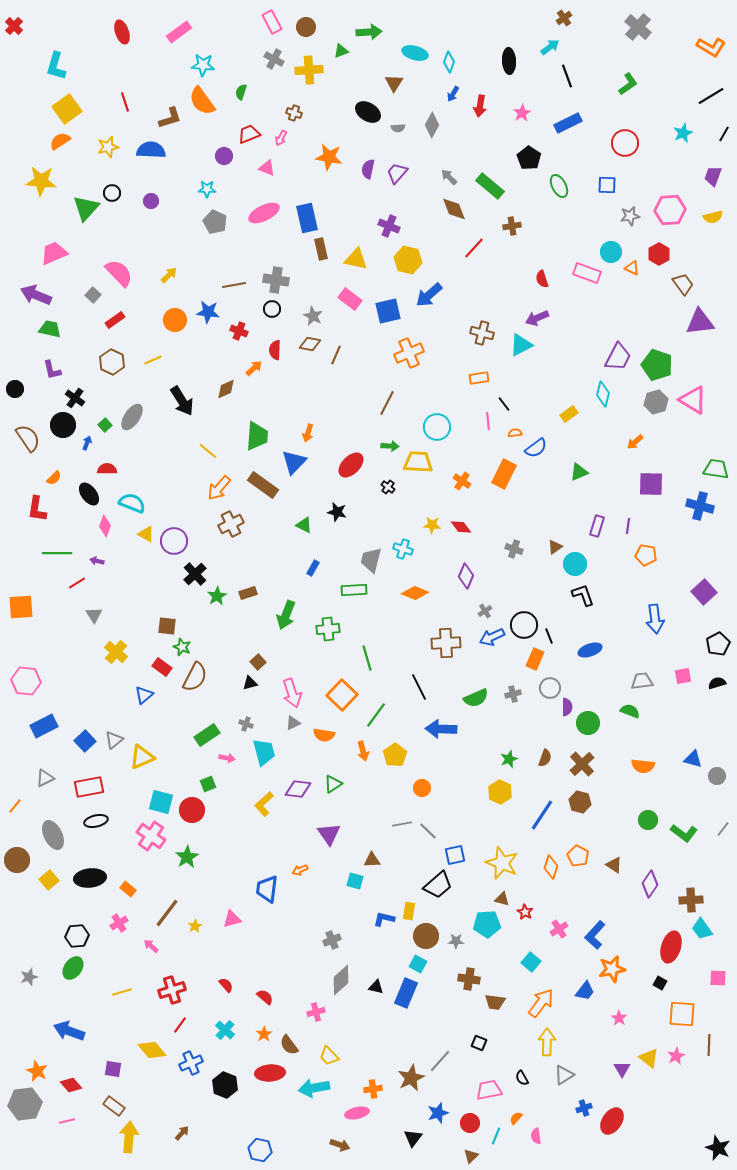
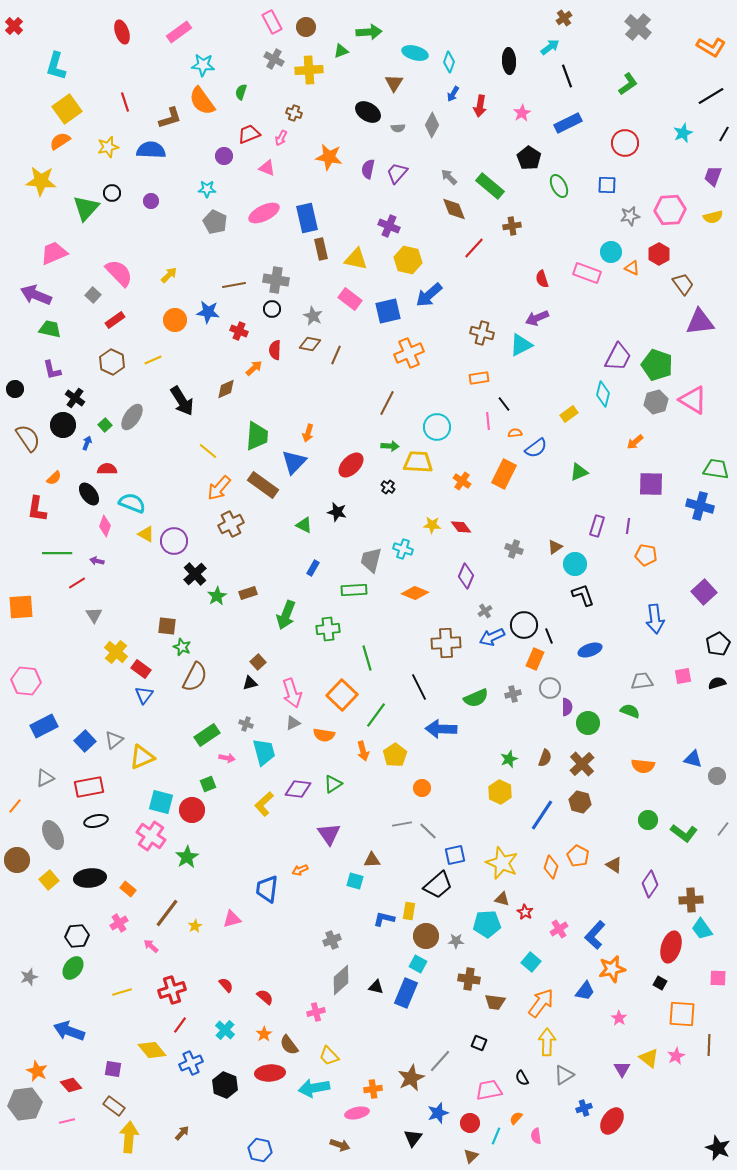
red rectangle at (162, 667): moved 21 px left, 2 px down
blue triangle at (144, 695): rotated 12 degrees counterclockwise
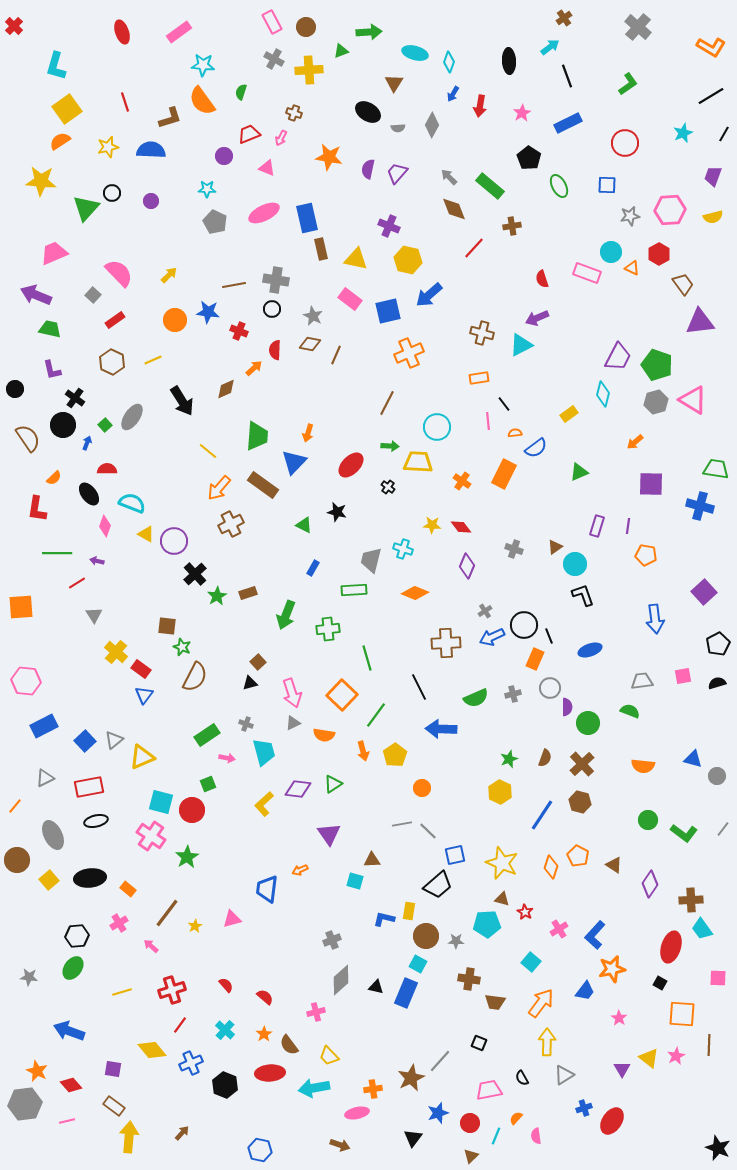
purple diamond at (466, 576): moved 1 px right, 10 px up
gray star at (29, 977): rotated 24 degrees clockwise
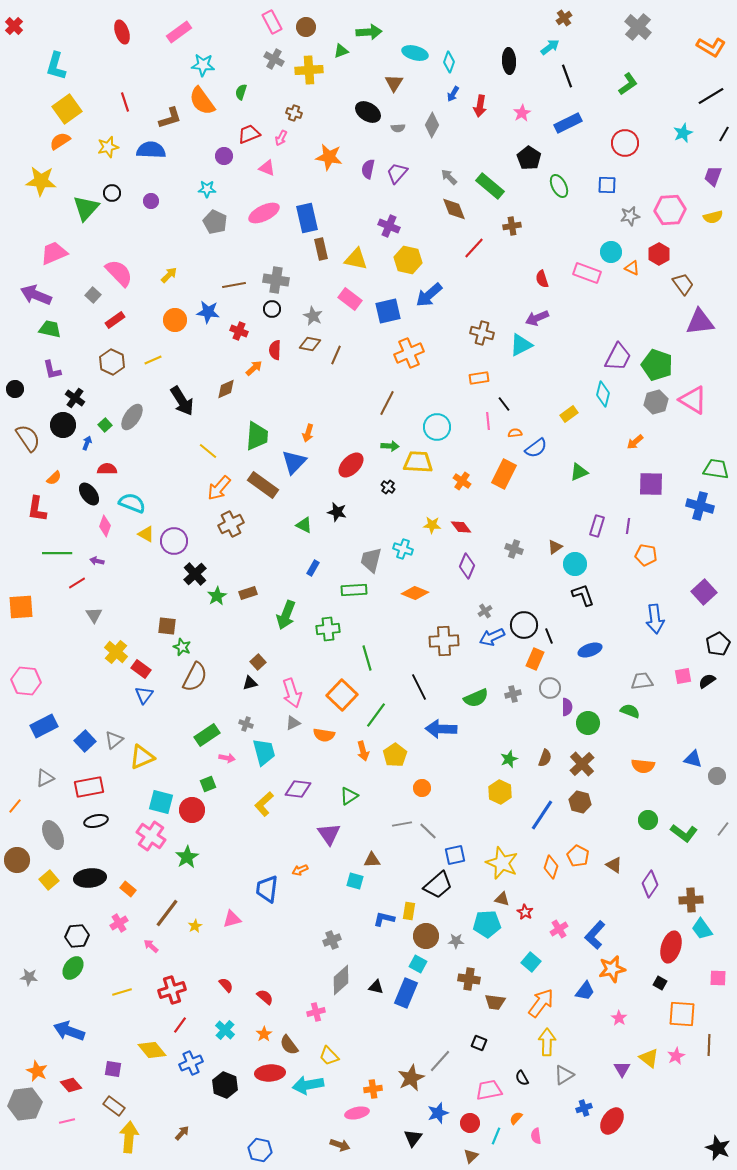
brown cross at (446, 643): moved 2 px left, 2 px up
black semicircle at (717, 683): moved 10 px left, 2 px up; rotated 18 degrees counterclockwise
green triangle at (333, 784): moved 16 px right, 12 px down
cyan arrow at (314, 1088): moved 6 px left, 3 px up
